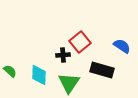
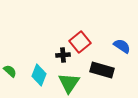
cyan diamond: rotated 20 degrees clockwise
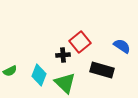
green semicircle: rotated 112 degrees clockwise
green triangle: moved 4 px left; rotated 20 degrees counterclockwise
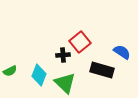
blue semicircle: moved 6 px down
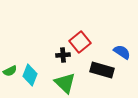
cyan diamond: moved 9 px left
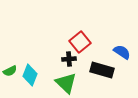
black cross: moved 6 px right, 4 px down
green triangle: moved 1 px right
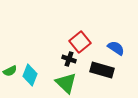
blue semicircle: moved 6 px left, 4 px up
black cross: rotated 24 degrees clockwise
